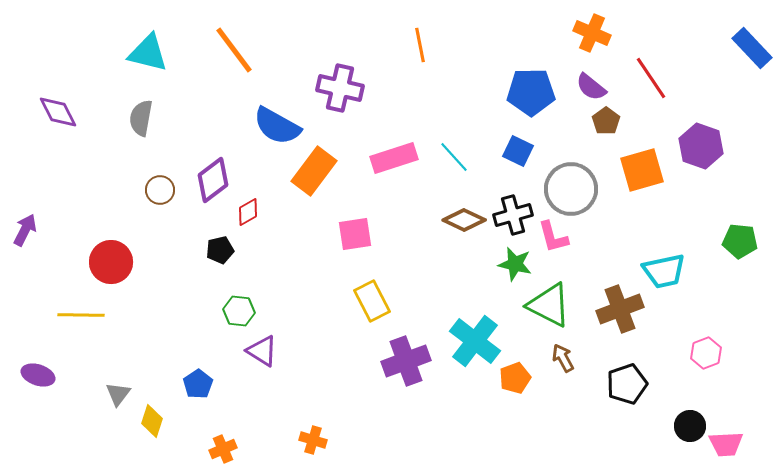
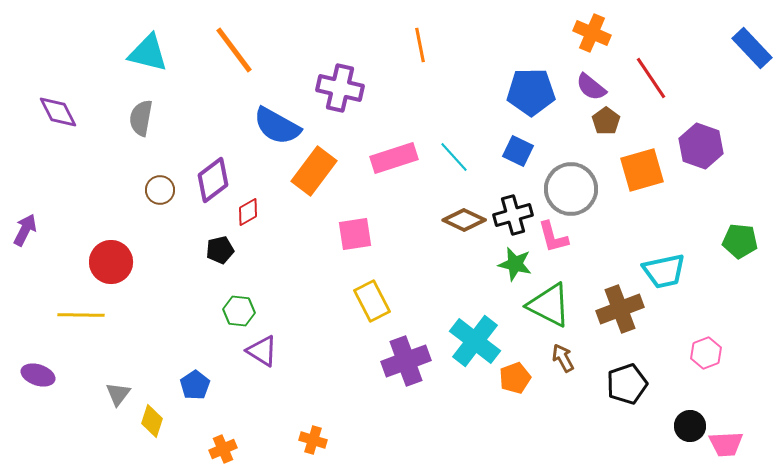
blue pentagon at (198, 384): moved 3 px left, 1 px down
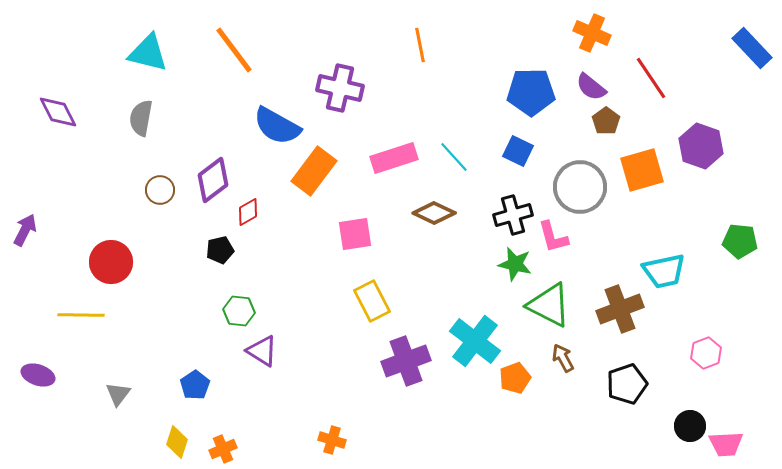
gray circle at (571, 189): moved 9 px right, 2 px up
brown diamond at (464, 220): moved 30 px left, 7 px up
yellow diamond at (152, 421): moved 25 px right, 21 px down
orange cross at (313, 440): moved 19 px right
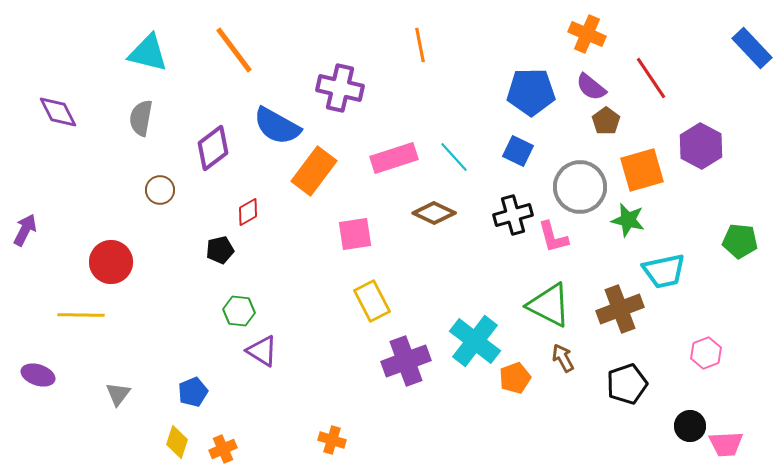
orange cross at (592, 33): moved 5 px left, 1 px down
purple hexagon at (701, 146): rotated 9 degrees clockwise
purple diamond at (213, 180): moved 32 px up
green star at (515, 264): moved 113 px right, 44 px up
blue pentagon at (195, 385): moved 2 px left, 7 px down; rotated 12 degrees clockwise
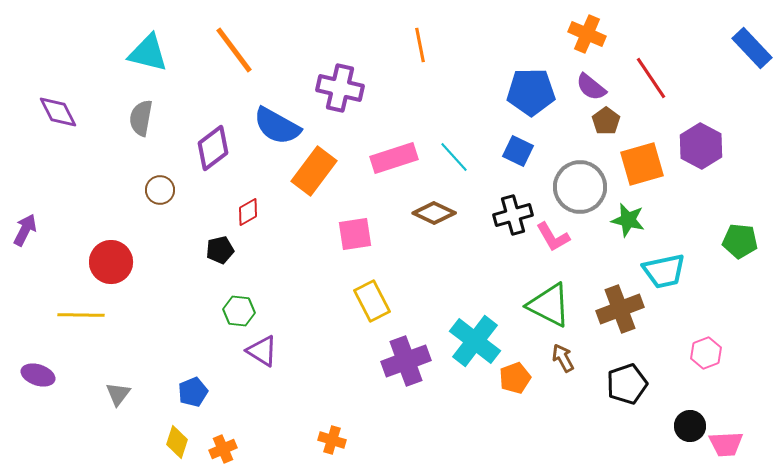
orange square at (642, 170): moved 6 px up
pink L-shape at (553, 237): rotated 15 degrees counterclockwise
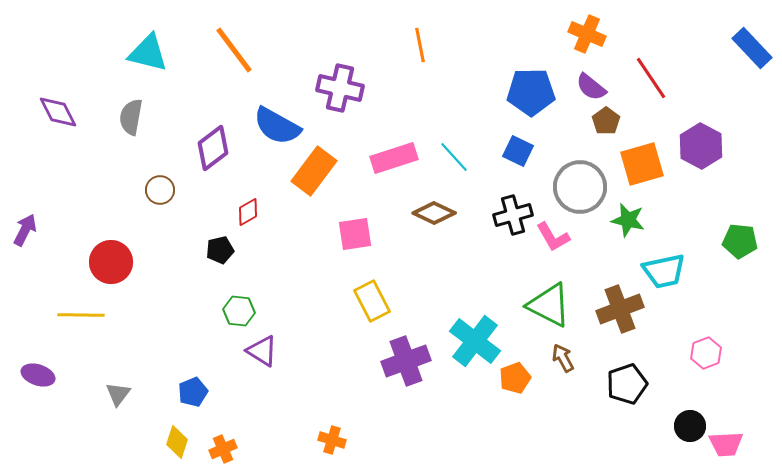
gray semicircle at (141, 118): moved 10 px left, 1 px up
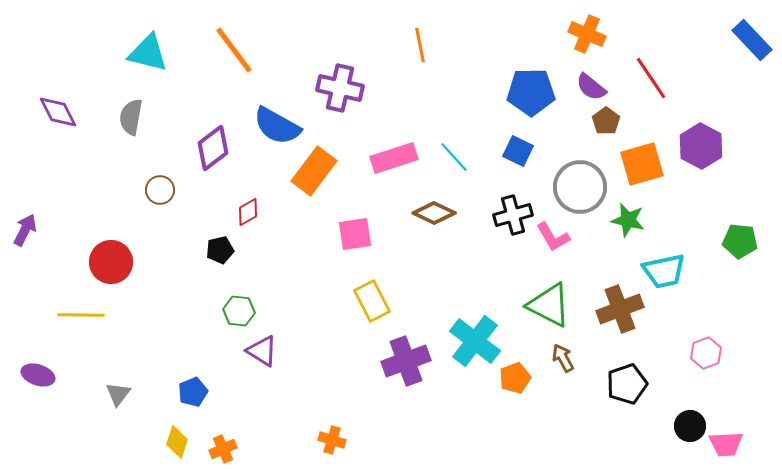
blue rectangle at (752, 48): moved 8 px up
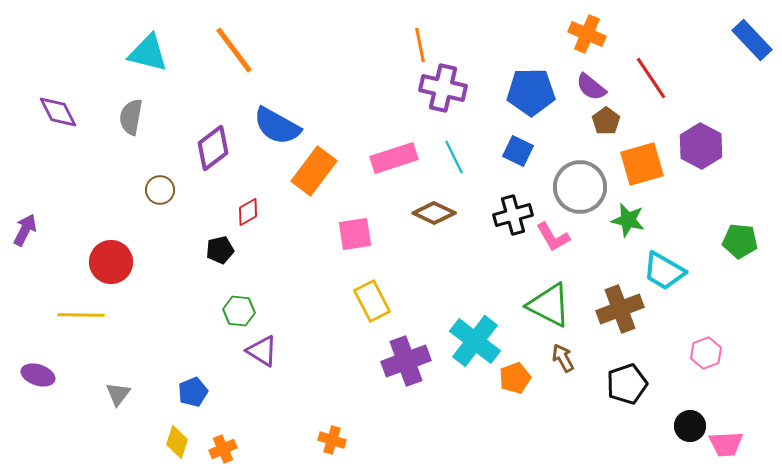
purple cross at (340, 88): moved 103 px right
cyan line at (454, 157): rotated 16 degrees clockwise
cyan trapezoid at (664, 271): rotated 42 degrees clockwise
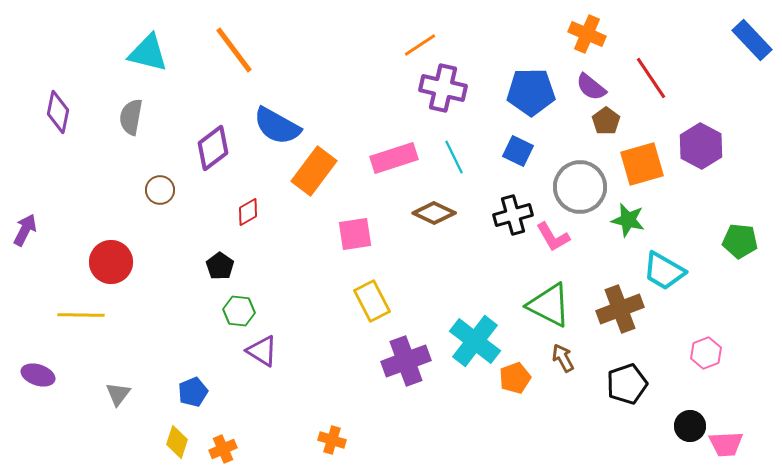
orange line at (420, 45): rotated 68 degrees clockwise
purple diamond at (58, 112): rotated 39 degrees clockwise
black pentagon at (220, 250): moved 16 px down; rotated 24 degrees counterclockwise
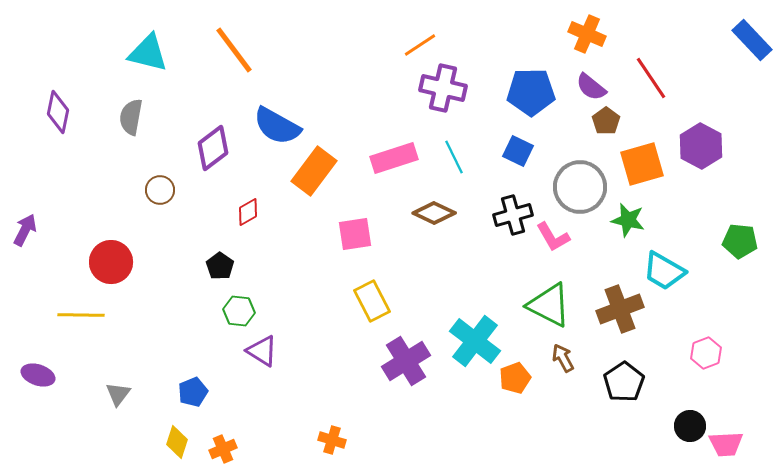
purple cross at (406, 361): rotated 12 degrees counterclockwise
black pentagon at (627, 384): moved 3 px left, 2 px up; rotated 15 degrees counterclockwise
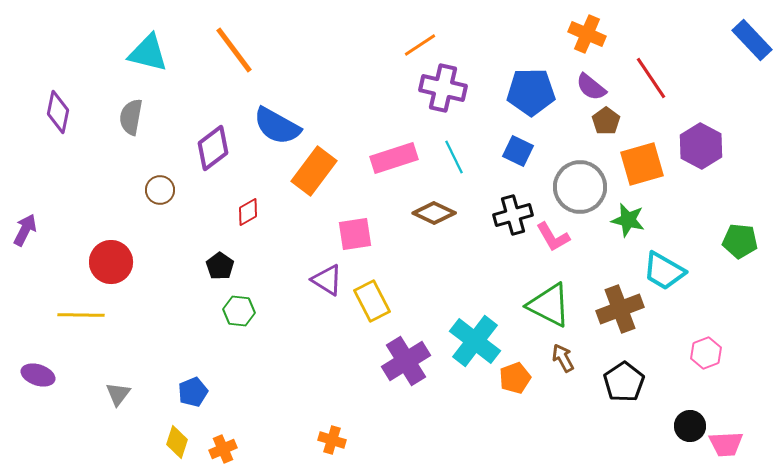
purple triangle at (262, 351): moved 65 px right, 71 px up
